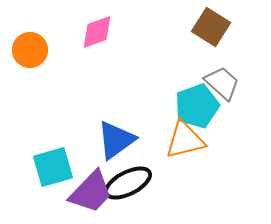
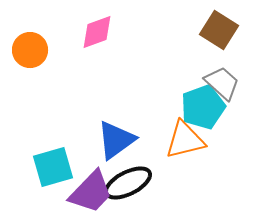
brown square: moved 8 px right, 3 px down
cyan pentagon: moved 6 px right, 1 px down
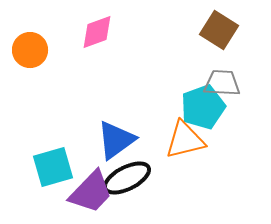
gray trapezoid: rotated 39 degrees counterclockwise
black ellipse: moved 1 px left, 5 px up
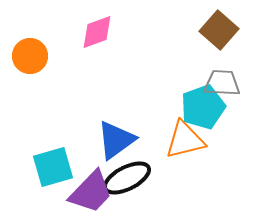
brown square: rotated 9 degrees clockwise
orange circle: moved 6 px down
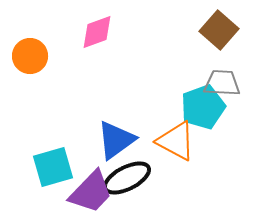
orange triangle: moved 9 px left, 1 px down; rotated 42 degrees clockwise
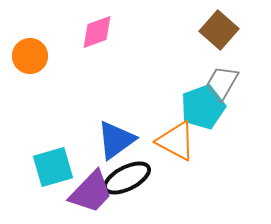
gray trapezoid: rotated 63 degrees counterclockwise
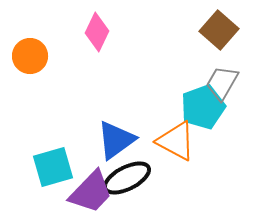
pink diamond: rotated 45 degrees counterclockwise
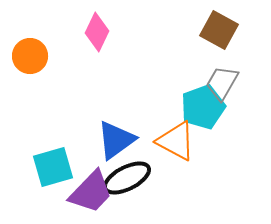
brown square: rotated 12 degrees counterclockwise
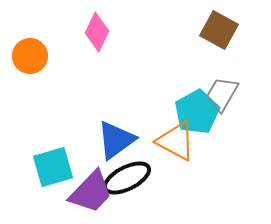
gray trapezoid: moved 11 px down
cyan pentagon: moved 6 px left, 5 px down; rotated 9 degrees counterclockwise
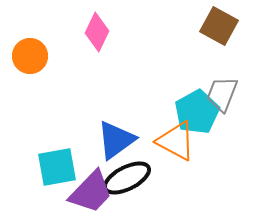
brown square: moved 4 px up
gray trapezoid: rotated 9 degrees counterclockwise
cyan square: moved 4 px right; rotated 6 degrees clockwise
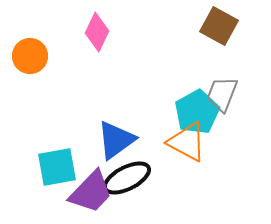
orange triangle: moved 11 px right, 1 px down
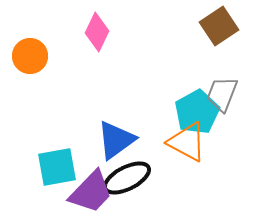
brown square: rotated 27 degrees clockwise
